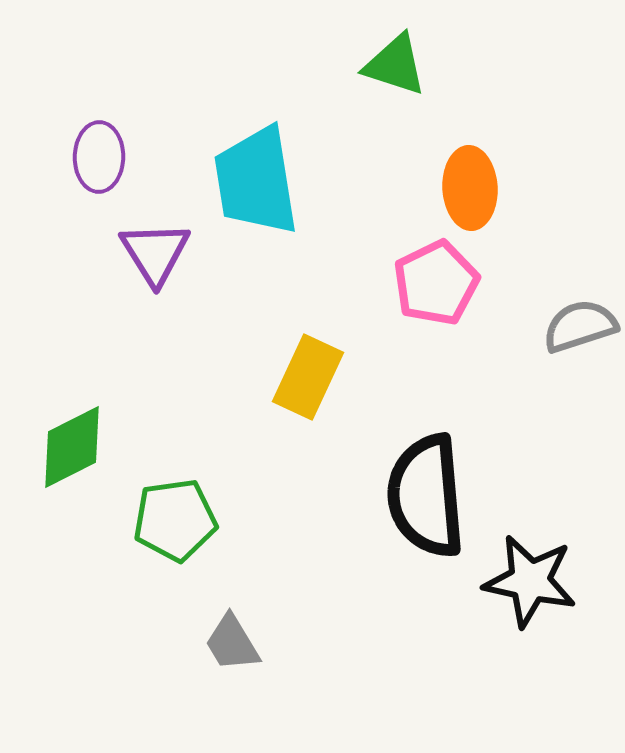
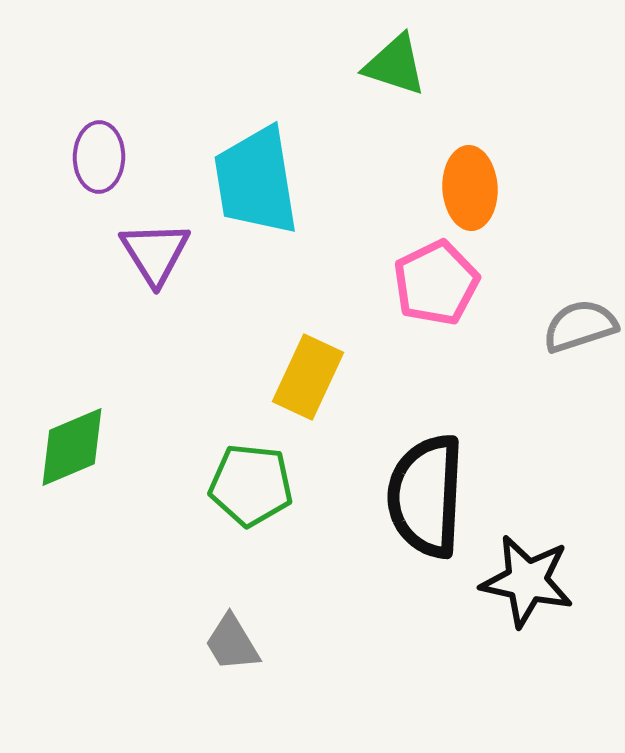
green diamond: rotated 4 degrees clockwise
black semicircle: rotated 8 degrees clockwise
green pentagon: moved 76 px right, 35 px up; rotated 14 degrees clockwise
black star: moved 3 px left
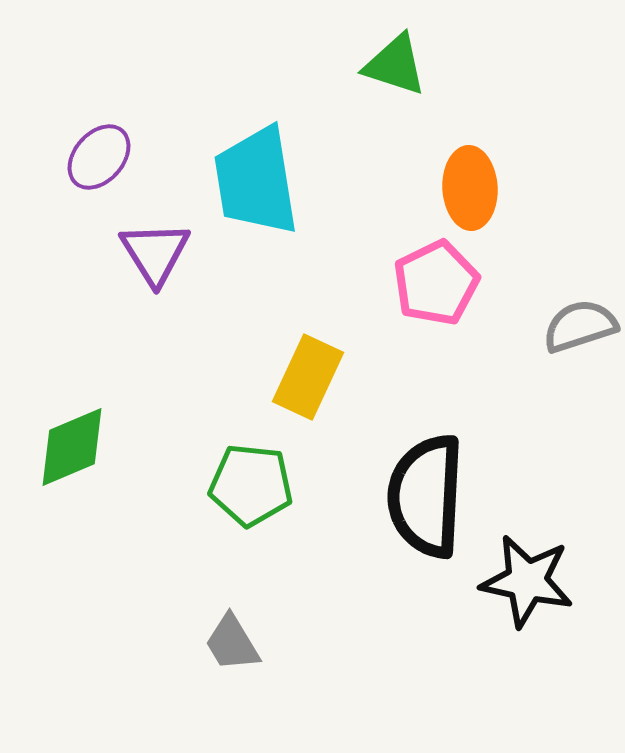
purple ellipse: rotated 40 degrees clockwise
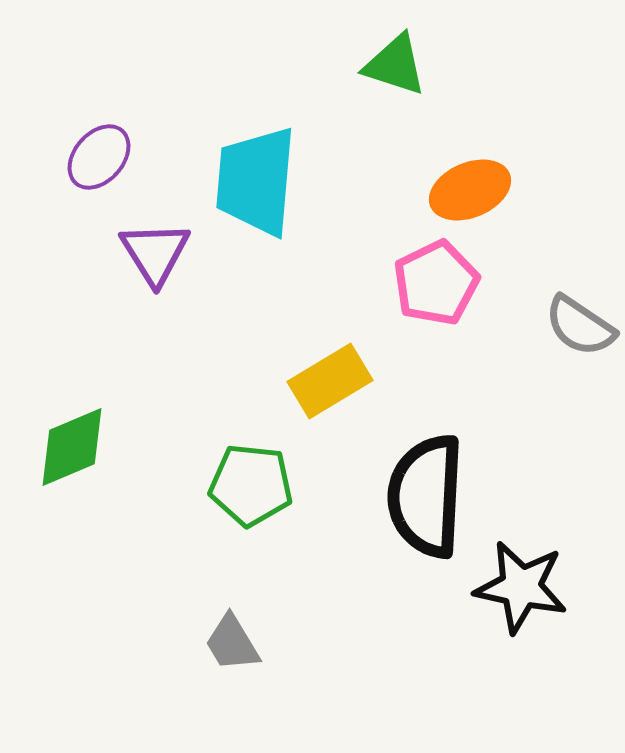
cyan trapezoid: rotated 14 degrees clockwise
orange ellipse: moved 2 px down; rotated 70 degrees clockwise
gray semicircle: rotated 128 degrees counterclockwise
yellow rectangle: moved 22 px right, 4 px down; rotated 34 degrees clockwise
black star: moved 6 px left, 6 px down
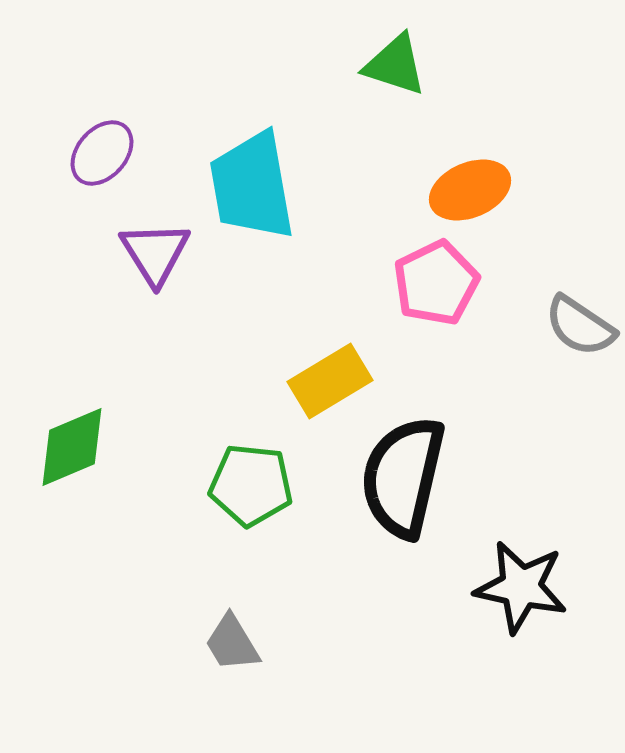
purple ellipse: moved 3 px right, 4 px up
cyan trapezoid: moved 4 px left, 5 px down; rotated 15 degrees counterclockwise
black semicircle: moved 23 px left, 19 px up; rotated 10 degrees clockwise
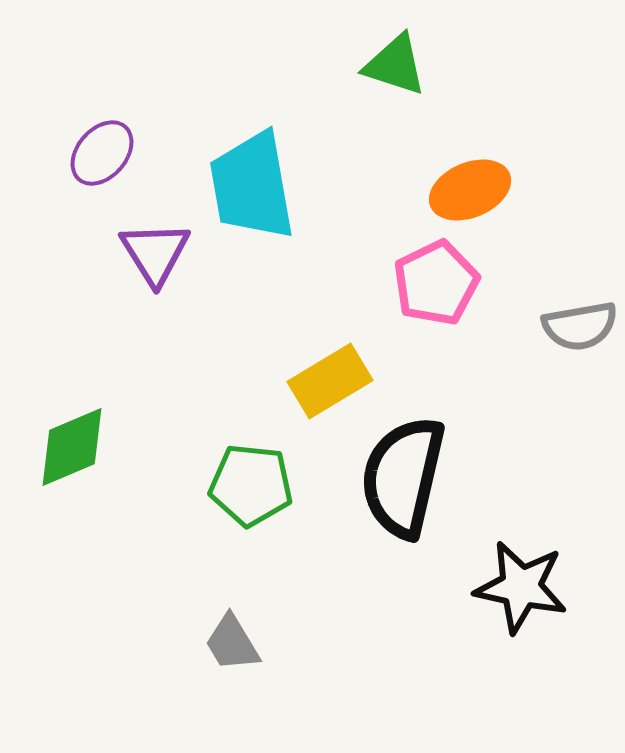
gray semicircle: rotated 44 degrees counterclockwise
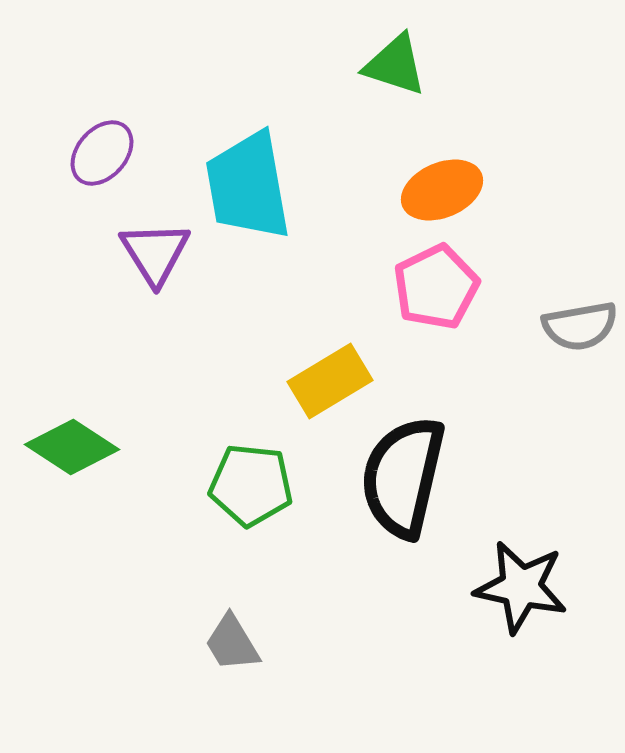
cyan trapezoid: moved 4 px left
orange ellipse: moved 28 px left
pink pentagon: moved 4 px down
green diamond: rotated 56 degrees clockwise
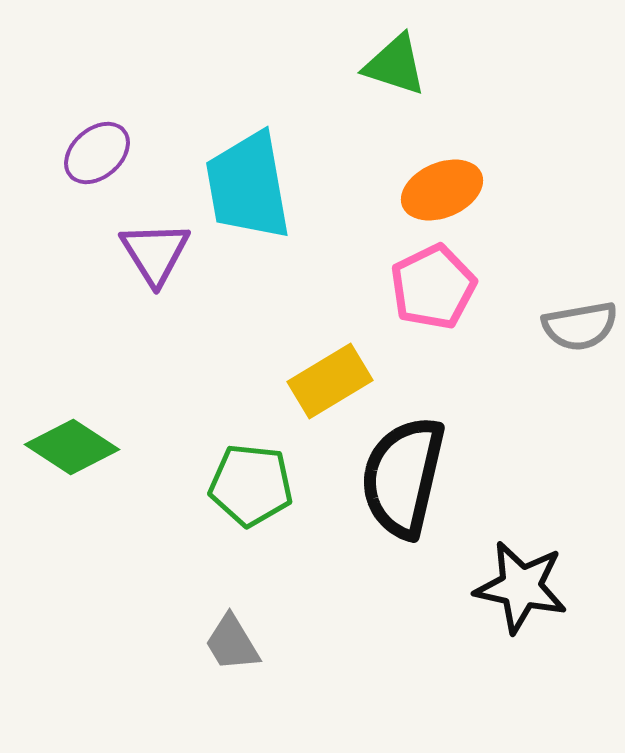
purple ellipse: moved 5 px left; rotated 8 degrees clockwise
pink pentagon: moved 3 px left
